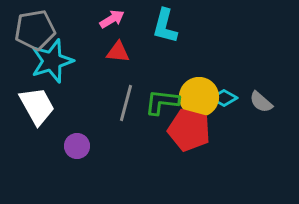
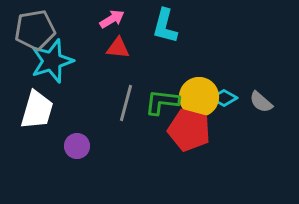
red triangle: moved 4 px up
white trapezoid: moved 4 px down; rotated 45 degrees clockwise
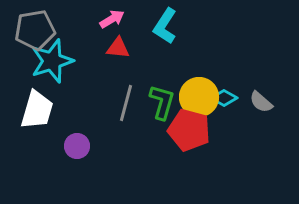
cyan L-shape: rotated 18 degrees clockwise
green L-shape: rotated 99 degrees clockwise
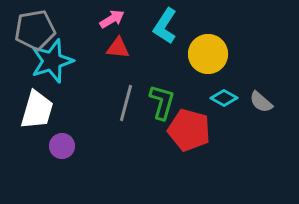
yellow circle: moved 9 px right, 43 px up
purple circle: moved 15 px left
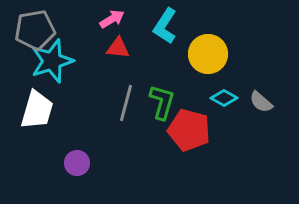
purple circle: moved 15 px right, 17 px down
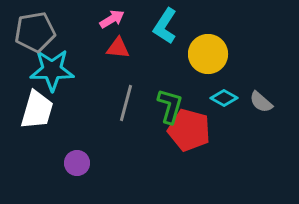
gray pentagon: moved 2 px down
cyan star: moved 9 px down; rotated 18 degrees clockwise
green L-shape: moved 8 px right, 4 px down
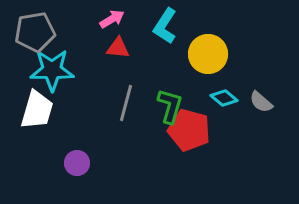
cyan diamond: rotated 12 degrees clockwise
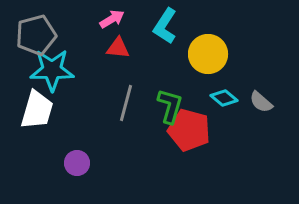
gray pentagon: moved 1 px right, 3 px down; rotated 6 degrees counterclockwise
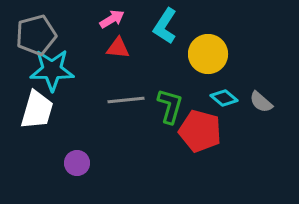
gray line: moved 3 px up; rotated 69 degrees clockwise
red pentagon: moved 11 px right, 1 px down
